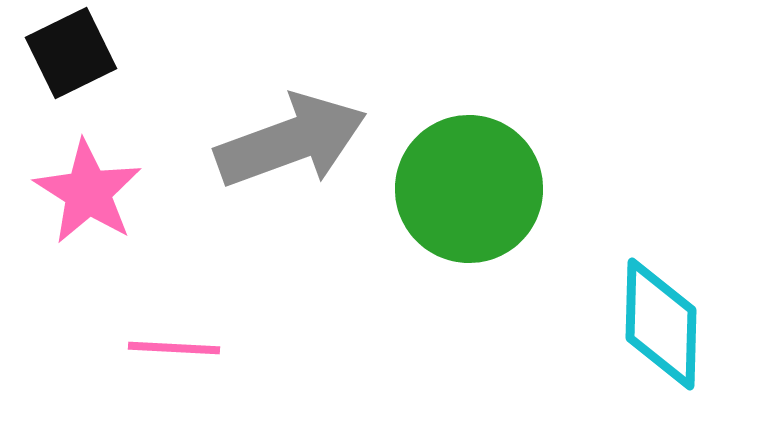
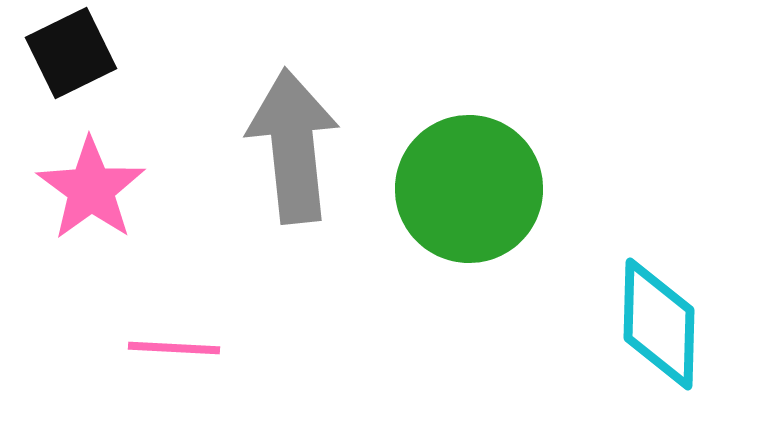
gray arrow: moved 2 px right, 5 px down; rotated 76 degrees counterclockwise
pink star: moved 3 px right, 3 px up; rotated 4 degrees clockwise
cyan diamond: moved 2 px left
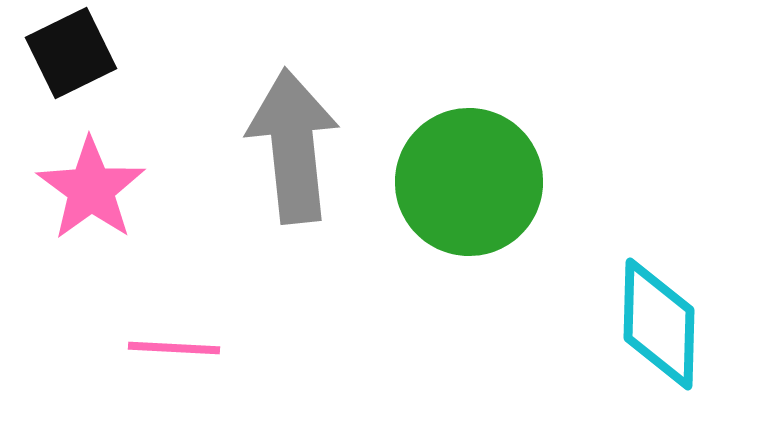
green circle: moved 7 px up
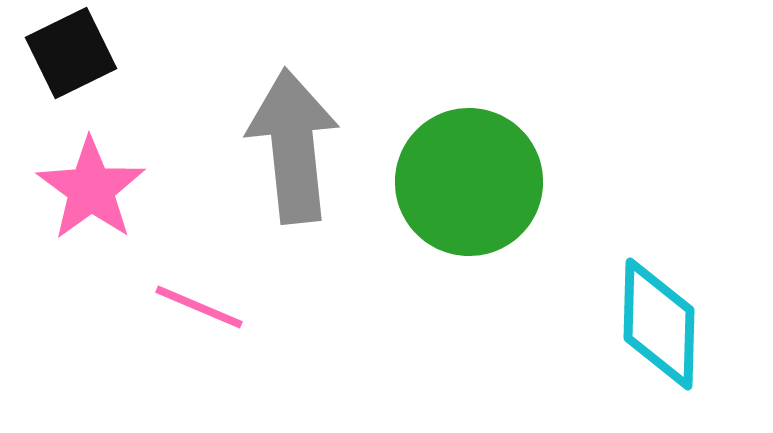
pink line: moved 25 px right, 41 px up; rotated 20 degrees clockwise
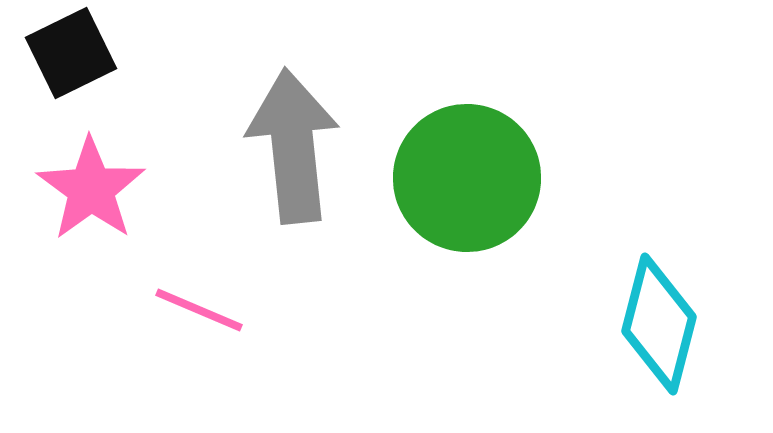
green circle: moved 2 px left, 4 px up
pink line: moved 3 px down
cyan diamond: rotated 13 degrees clockwise
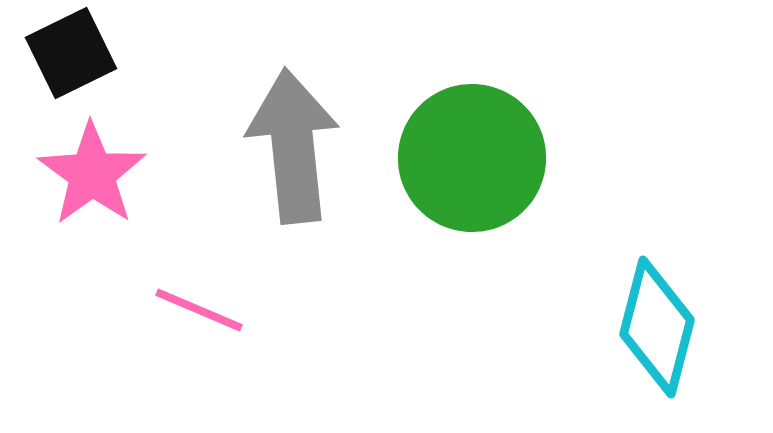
green circle: moved 5 px right, 20 px up
pink star: moved 1 px right, 15 px up
cyan diamond: moved 2 px left, 3 px down
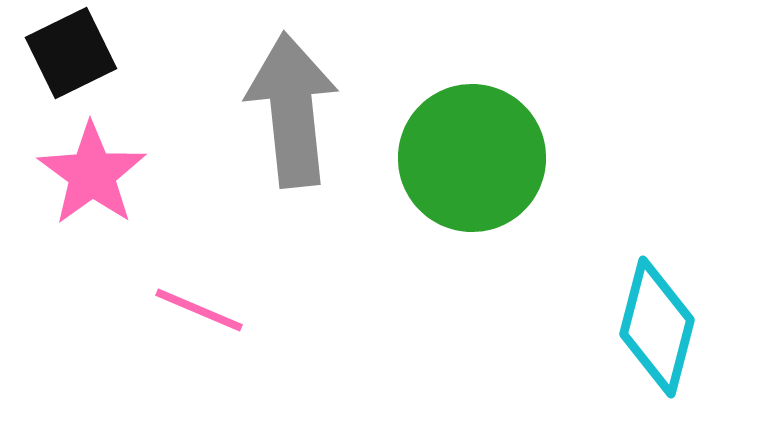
gray arrow: moved 1 px left, 36 px up
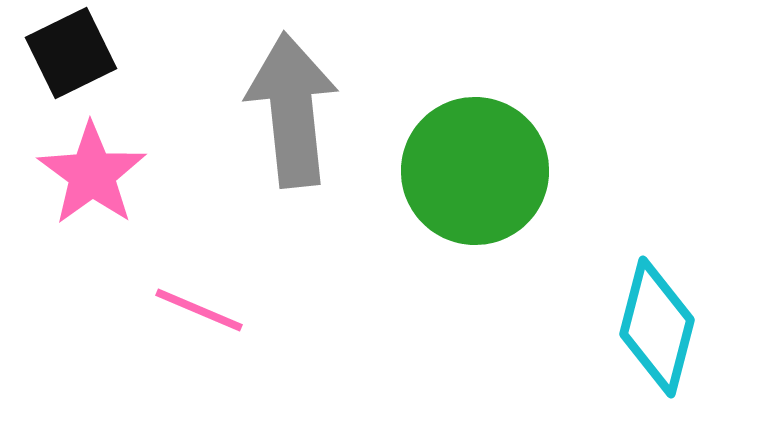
green circle: moved 3 px right, 13 px down
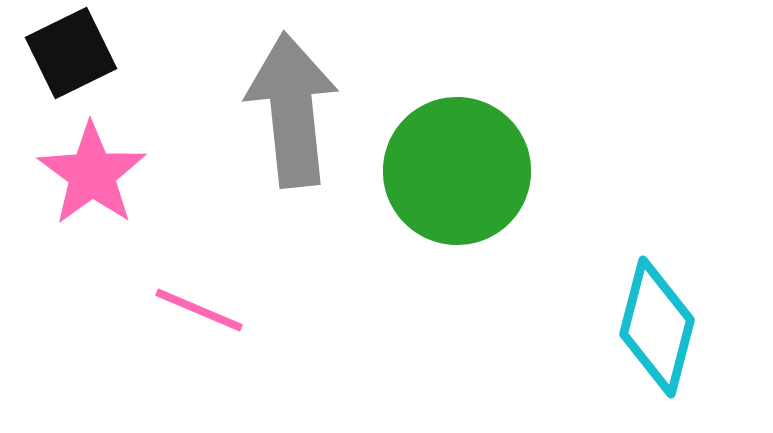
green circle: moved 18 px left
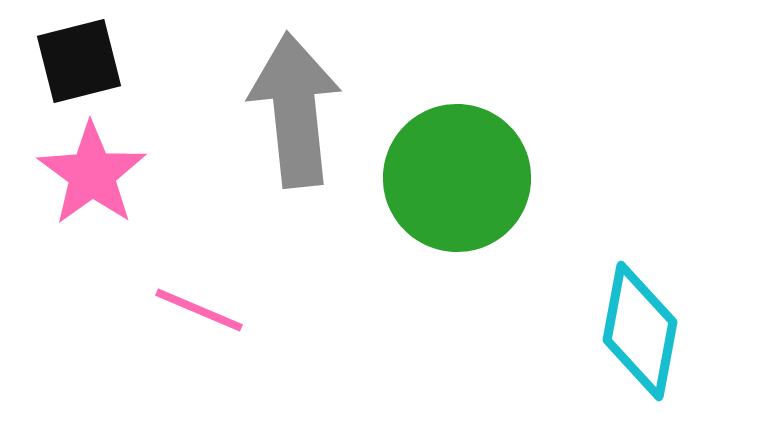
black square: moved 8 px right, 8 px down; rotated 12 degrees clockwise
gray arrow: moved 3 px right
green circle: moved 7 px down
cyan diamond: moved 17 px left, 4 px down; rotated 4 degrees counterclockwise
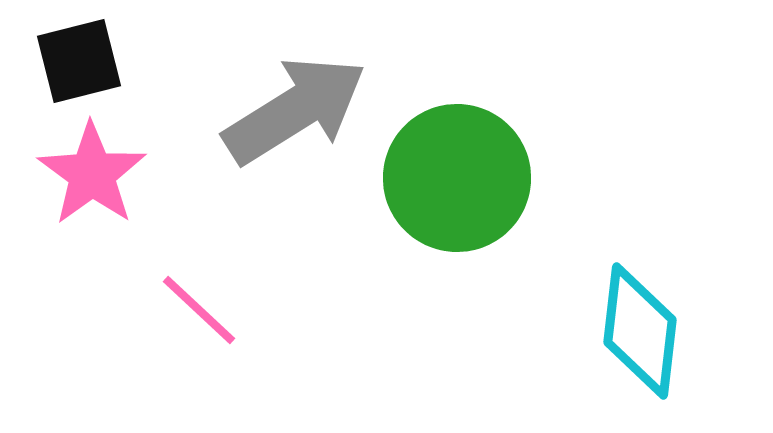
gray arrow: rotated 64 degrees clockwise
pink line: rotated 20 degrees clockwise
cyan diamond: rotated 4 degrees counterclockwise
